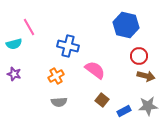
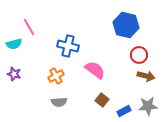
red circle: moved 1 px up
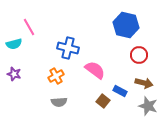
blue cross: moved 2 px down
brown arrow: moved 2 px left, 7 px down
brown square: moved 1 px right, 1 px down
gray star: rotated 24 degrees clockwise
blue rectangle: moved 4 px left, 20 px up; rotated 56 degrees clockwise
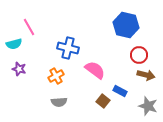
purple star: moved 5 px right, 5 px up
brown arrow: moved 2 px right, 8 px up
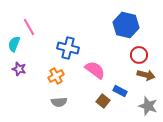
cyan semicircle: rotated 126 degrees clockwise
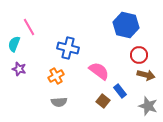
pink semicircle: moved 4 px right, 1 px down
blue rectangle: rotated 24 degrees clockwise
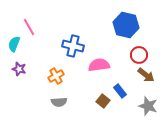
blue cross: moved 5 px right, 2 px up
pink semicircle: moved 6 px up; rotated 45 degrees counterclockwise
brown arrow: rotated 24 degrees clockwise
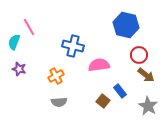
cyan semicircle: moved 2 px up
gray star: rotated 12 degrees clockwise
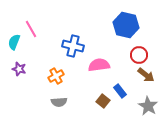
pink line: moved 2 px right, 2 px down
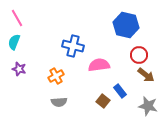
pink line: moved 14 px left, 11 px up
gray star: rotated 18 degrees counterclockwise
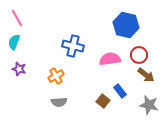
pink semicircle: moved 11 px right, 6 px up
gray star: moved 1 px right, 1 px up
